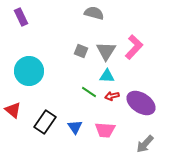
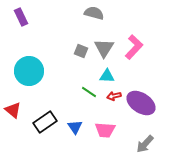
gray triangle: moved 2 px left, 3 px up
red arrow: moved 2 px right
black rectangle: rotated 20 degrees clockwise
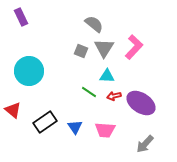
gray semicircle: moved 11 px down; rotated 24 degrees clockwise
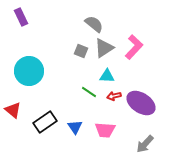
gray triangle: rotated 25 degrees clockwise
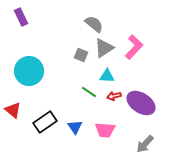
gray square: moved 4 px down
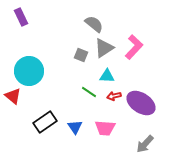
red triangle: moved 14 px up
pink trapezoid: moved 2 px up
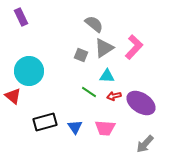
black rectangle: rotated 20 degrees clockwise
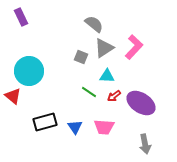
gray square: moved 2 px down
red arrow: rotated 24 degrees counterclockwise
pink trapezoid: moved 1 px left, 1 px up
gray arrow: rotated 54 degrees counterclockwise
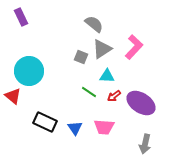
gray triangle: moved 2 px left, 1 px down
black rectangle: rotated 40 degrees clockwise
blue triangle: moved 1 px down
gray arrow: rotated 24 degrees clockwise
